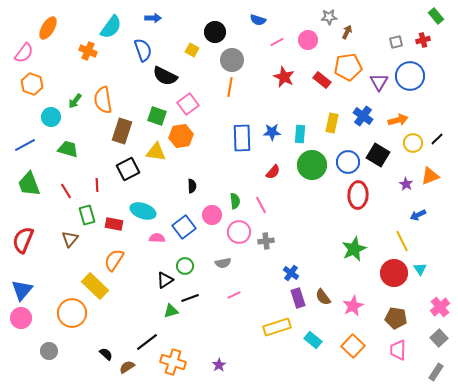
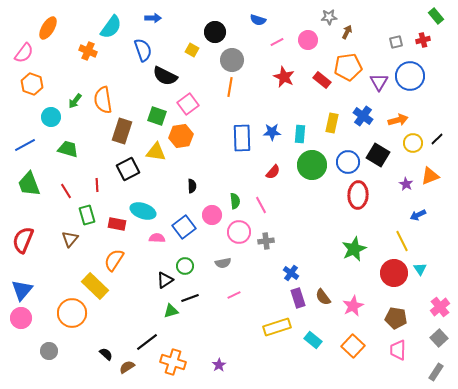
red rectangle at (114, 224): moved 3 px right
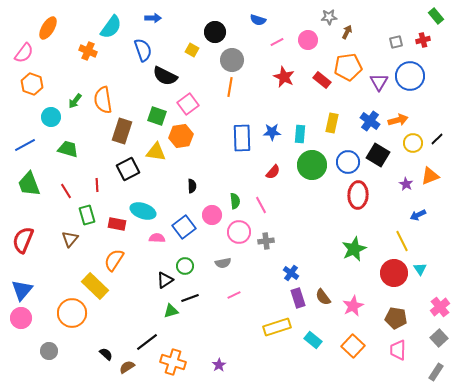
blue cross at (363, 116): moved 7 px right, 5 px down
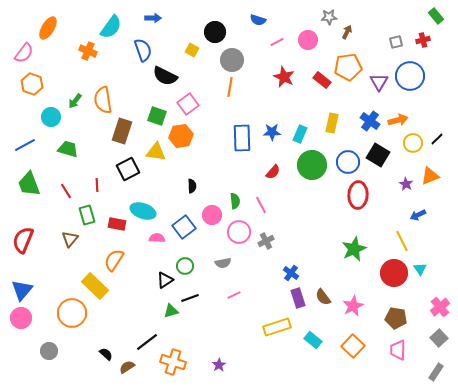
cyan rectangle at (300, 134): rotated 18 degrees clockwise
gray cross at (266, 241): rotated 21 degrees counterclockwise
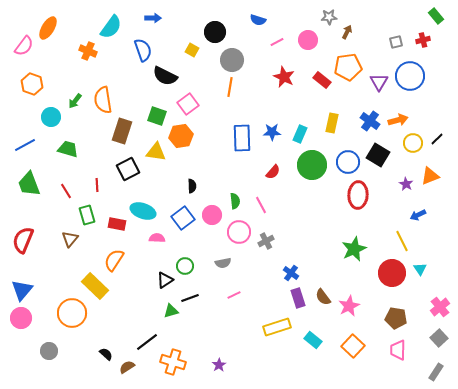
pink semicircle at (24, 53): moved 7 px up
blue square at (184, 227): moved 1 px left, 9 px up
red circle at (394, 273): moved 2 px left
pink star at (353, 306): moved 4 px left
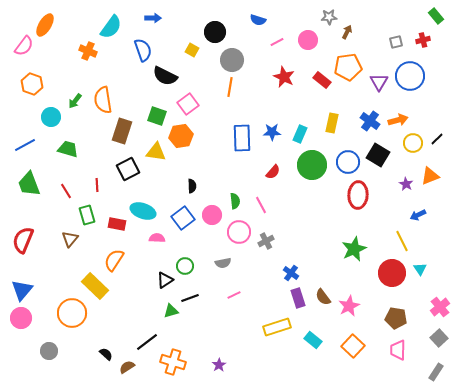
orange ellipse at (48, 28): moved 3 px left, 3 px up
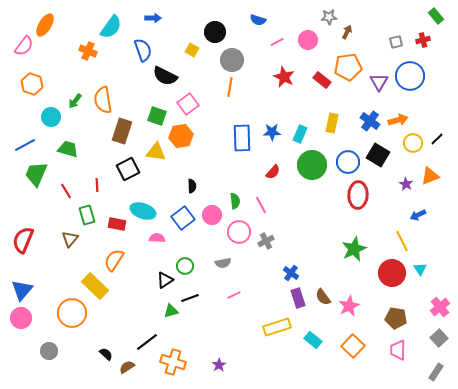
green trapezoid at (29, 184): moved 7 px right, 10 px up; rotated 44 degrees clockwise
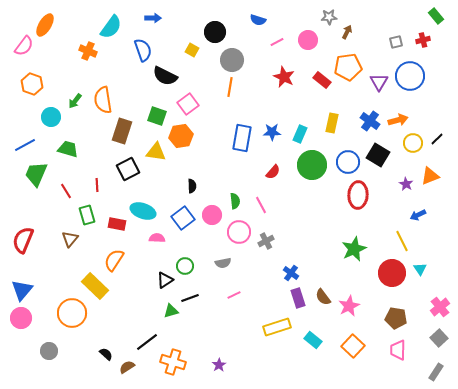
blue rectangle at (242, 138): rotated 12 degrees clockwise
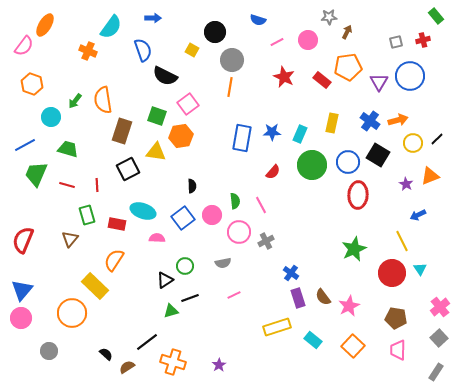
red line at (66, 191): moved 1 px right, 6 px up; rotated 42 degrees counterclockwise
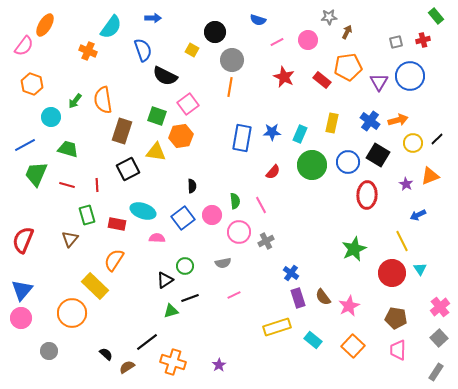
red ellipse at (358, 195): moved 9 px right
